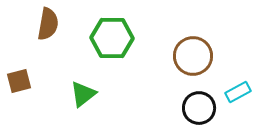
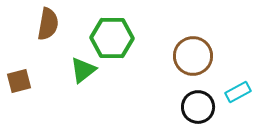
green triangle: moved 24 px up
black circle: moved 1 px left, 1 px up
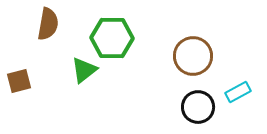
green triangle: moved 1 px right
